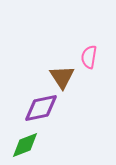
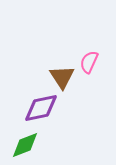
pink semicircle: moved 5 px down; rotated 15 degrees clockwise
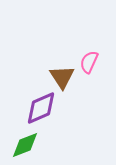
purple diamond: rotated 12 degrees counterclockwise
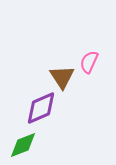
green diamond: moved 2 px left
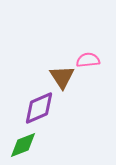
pink semicircle: moved 1 px left, 2 px up; rotated 60 degrees clockwise
purple diamond: moved 2 px left
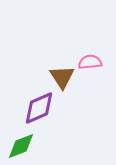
pink semicircle: moved 2 px right, 2 px down
green diamond: moved 2 px left, 1 px down
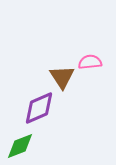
green diamond: moved 1 px left
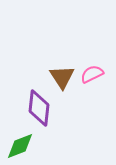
pink semicircle: moved 2 px right, 12 px down; rotated 20 degrees counterclockwise
purple diamond: rotated 60 degrees counterclockwise
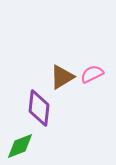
brown triangle: rotated 32 degrees clockwise
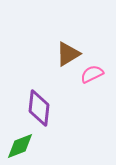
brown triangle: moved 6 px right, 23 px up
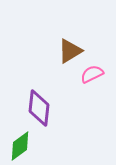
brown triangle: moved 2 px right, 3 px up
green diamond: rotated 16 degrees counterclockwise
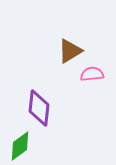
pink semicircle: rotated 20 degrees clockwise
